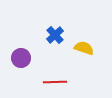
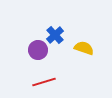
purple circle: moved 17 px right, 8 px up
red line: moved 11 px left; rotated 15 degrees counterclockwise
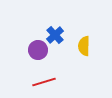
yellow semicircle: moved 2 px up; rotated 108 degrees counterclockwise
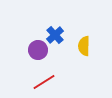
red line: rotated 15 degrees counterclockwise
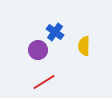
blue cross: moved 3 px up; rotated 12 degrees counterclockwise
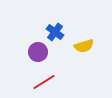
yellow semicircle: rotated 108 degrees counterclockwise
purple circle: moved 2 px down
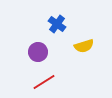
blue cross: moved 2 px right, 8 px up
